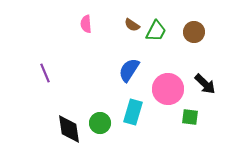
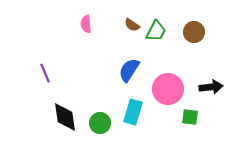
black arrow: moved 6 px right, 3 px down; rotated 50 degrees counterclockwise
black diamond: moved 4 px left, 12 px up
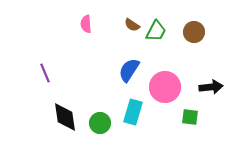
pink circle: moved 3 px left, 2 px up
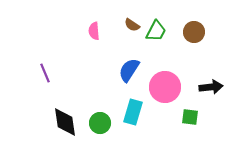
pink semicircle: moved 8 px right, 7 px down
black diamond: moved 5 px down
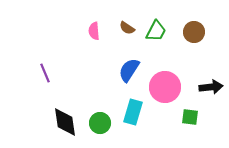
brown semicircle: moved 5 px left, 3 px down
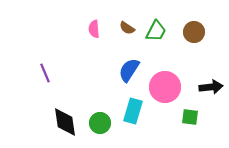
pink semicircle: moved 2 px up
cyan rectangle: moved 1 px up
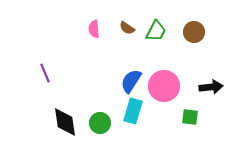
blue semicircle: moved 2 px right, 11 px down
pink circle: moved 1 px left, 1 px up
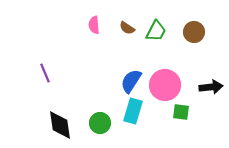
pink semicircle: moved 4 px up
pink circle: moved 1 px right, 1 px up
green square: moved 9 px left, 5 px up
black diamond: moved 5 px left, 3 px down
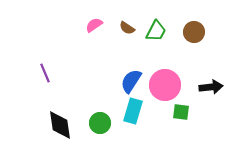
pink semicircle: rotated 60 degrees clockwise
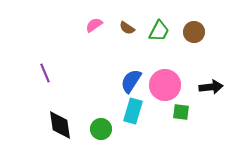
green trapezoid: moved 3 px right
green circle: moved 1 px right, 6 px down
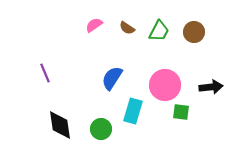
blue semicircle: moved 19 px left, 3 px up
